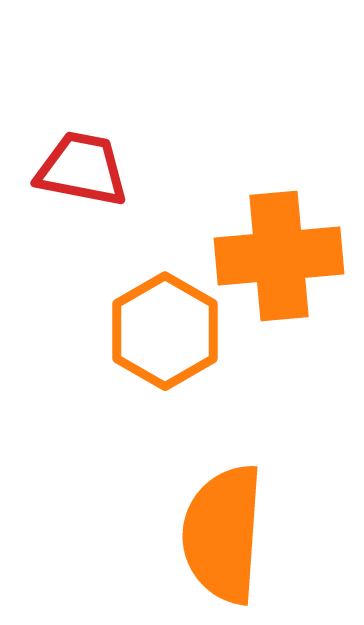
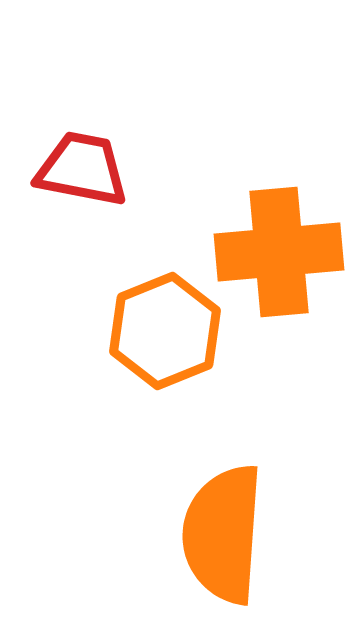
orange cross: moved 4 px up
orange hexagon: rotated 8 degrees clockwise
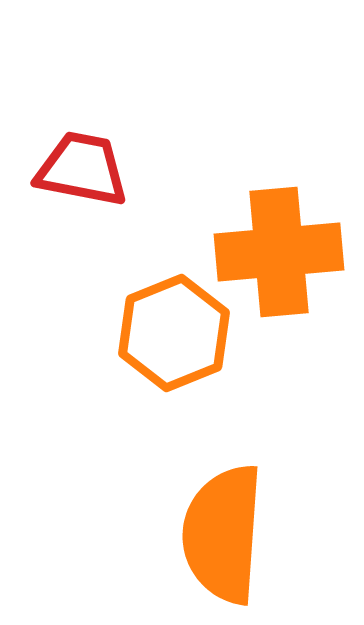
orange hexagon: moved 9 px right, 2 px down
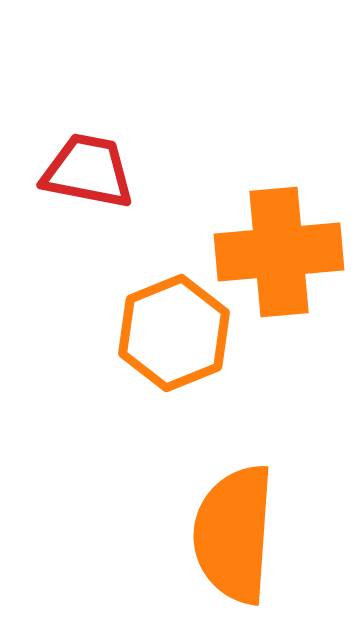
red trapezoid: moved 6 px right, 2 px down
orange semicircle: moved 11 px right
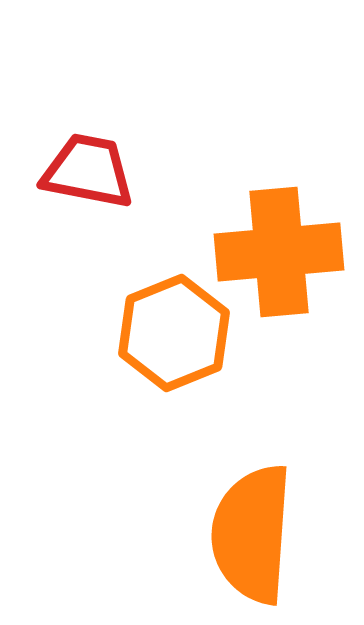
orange semicircle: moved 18 px right
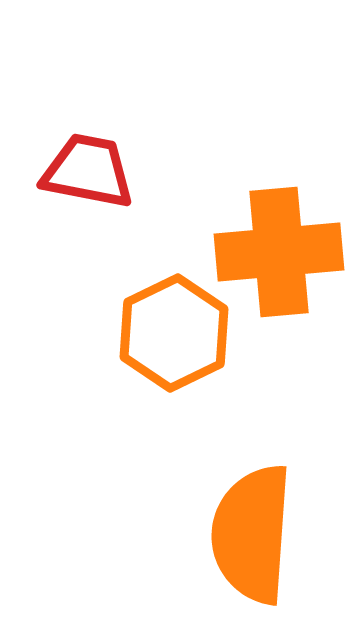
orange hexagon: rotated 4 degrees counterclockwise
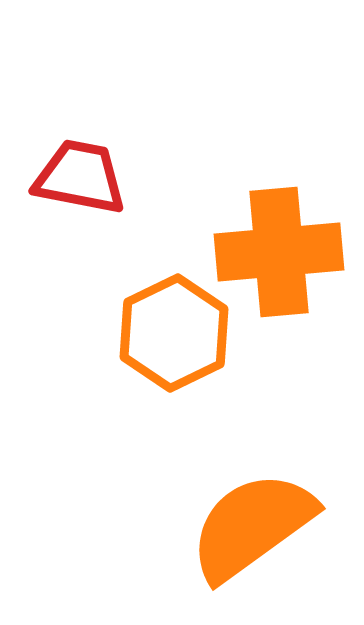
red trapezoid: moved 8 px left, 6 px down
orange semicircle: moved 8 px up; rotated 50 degrees clockwise
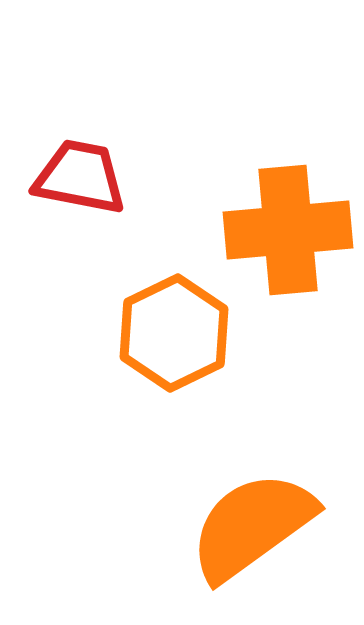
orange cross: moved 9 px right, 22 px up
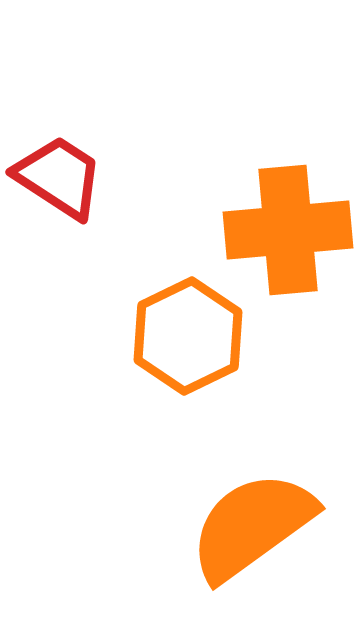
red trapezoid: moved 21 px left; rotated 22 degrees clockwise
orange hexagon: moved 14 px right, 3 px down
